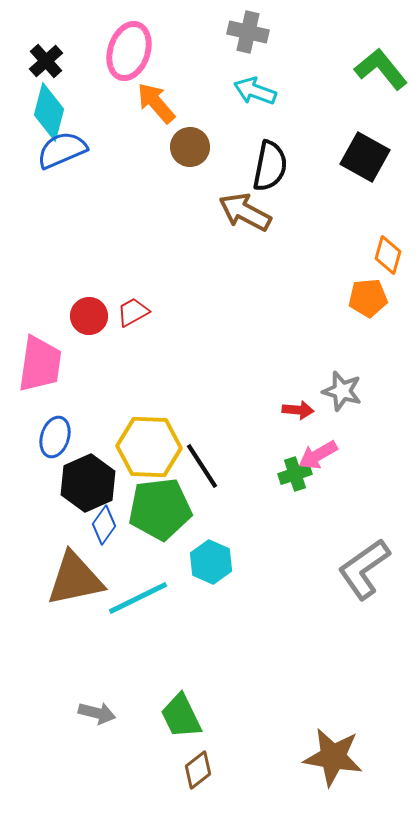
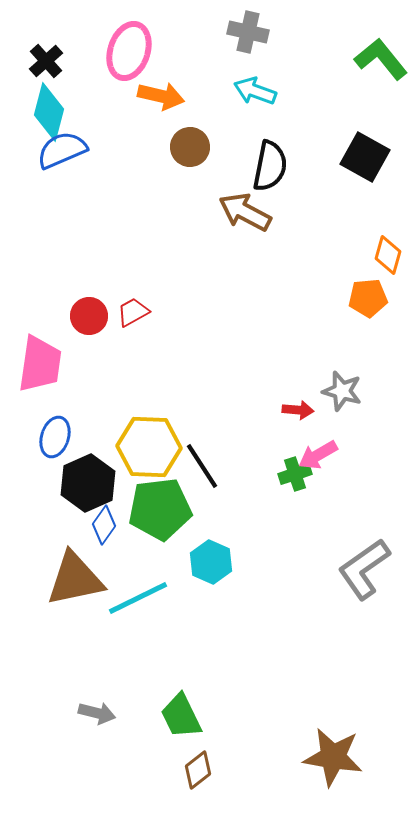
green L-shape: moved 10 px up
orange arrow: moved 5 px right, 7 px up; rotated 144 degrees clockwise
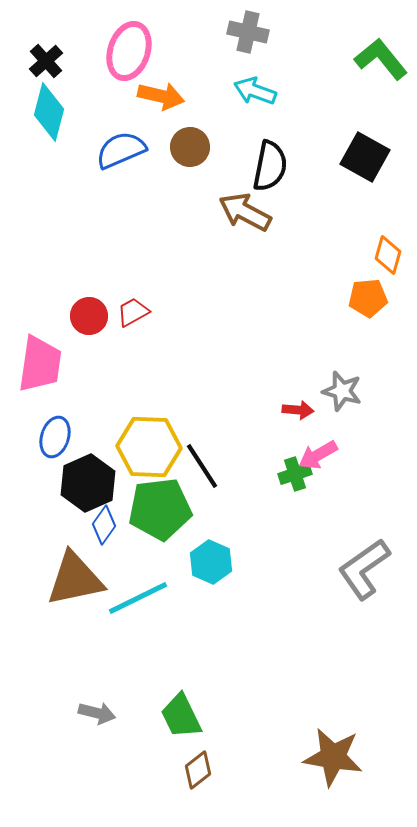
blue semicircle: moved 59 px right
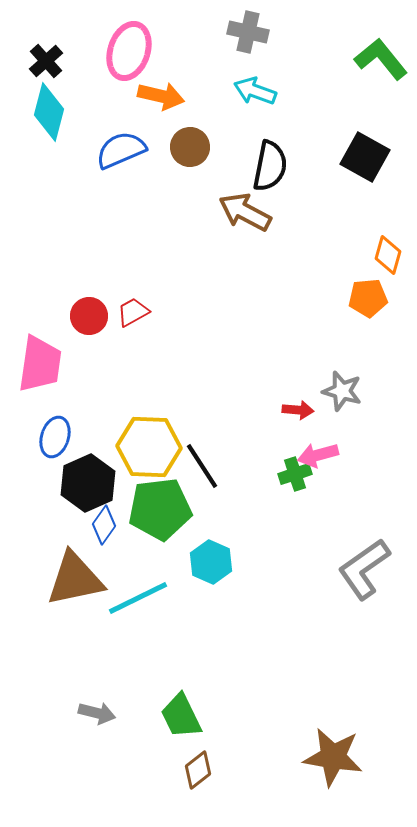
pink arrow: rotated 15 degrees clockwise
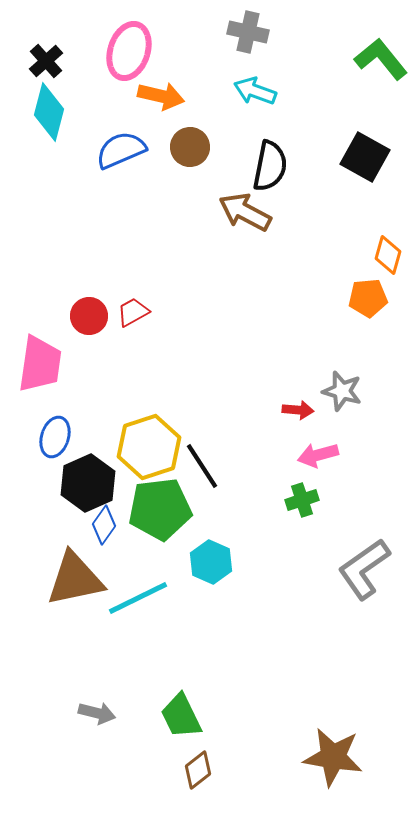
yellow hexagon: rotated 20 degrees counterclockwise
green cross: moved 7 px right, 26 px down
